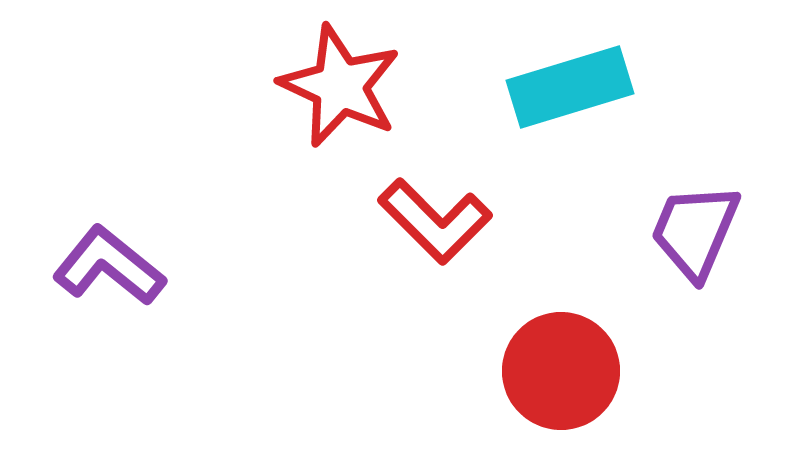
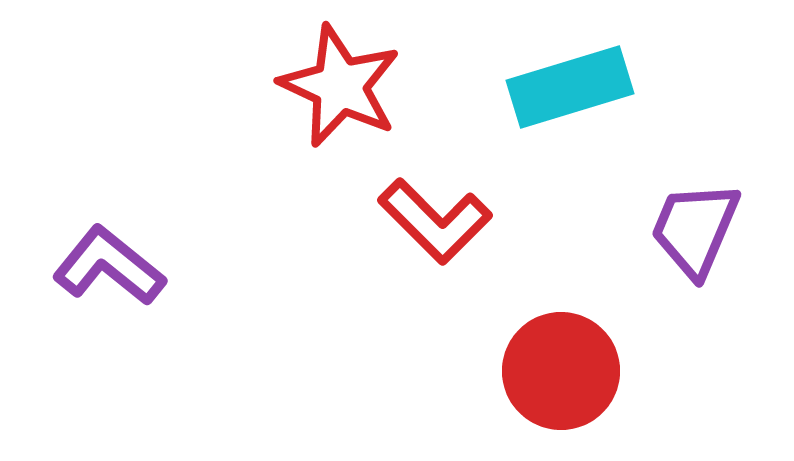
purple trapezoid: moved 2 px up
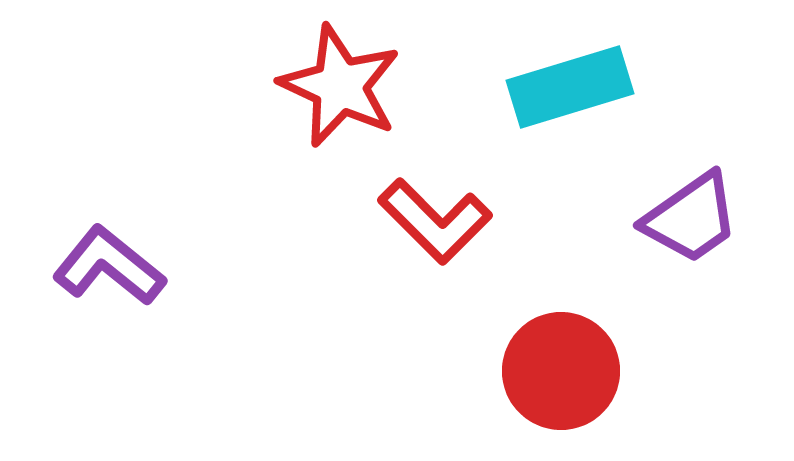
purple trapezoid: moved 4 px left, 11 px up; rotated 148 degrees counterclockwise
